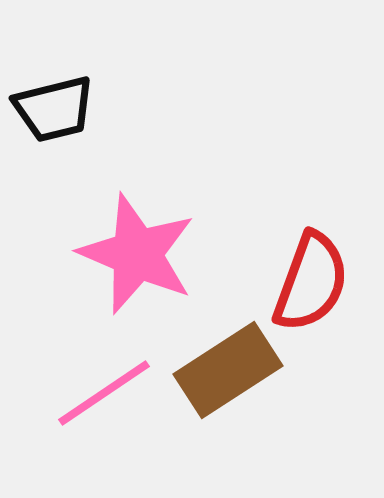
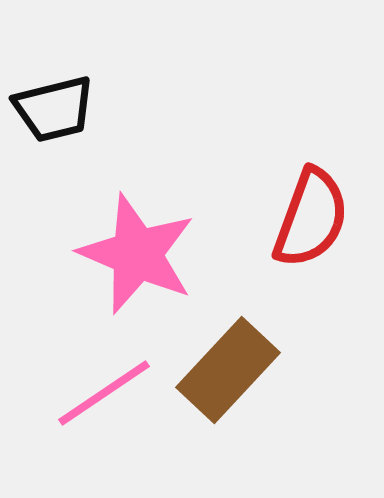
red semicircle: moved 64 px up
brown rectangle: rotated 14 degrees counterclockwise
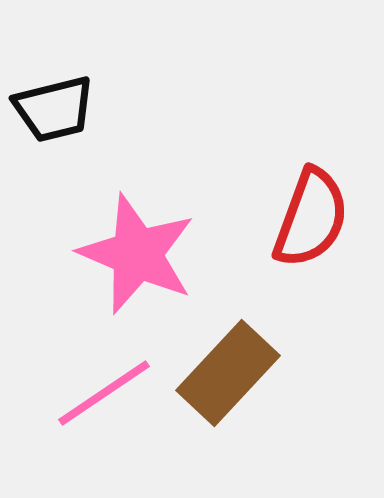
brown rectangle: moved 3 px down
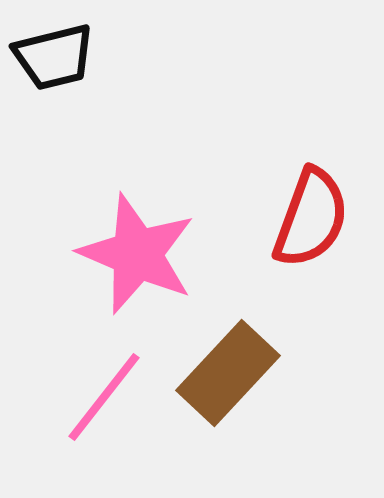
black trapezoid: moved 52 px up
pink line: moved 4 px down; rotated 18 degrees counterclockwise
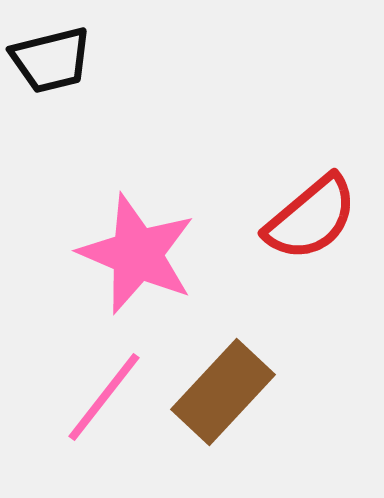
black trapezoid: moved 3 px left, 3 px down
red semicircle: rotated 30 degrees clockwise
brown rectangle: moved 5 px left, 19 px down
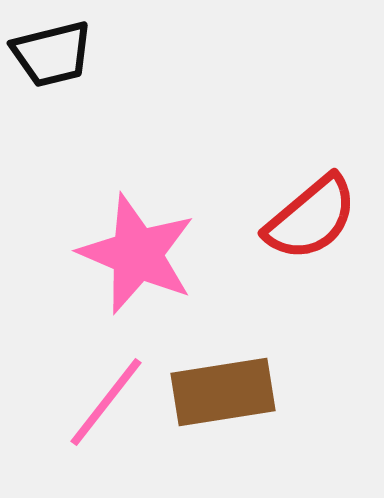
black trapezoid: moved 1 px right, 6 px up
brown rectangle: rotated 38 degrees clockwise
pink line: moved 2 px right, 5 px down
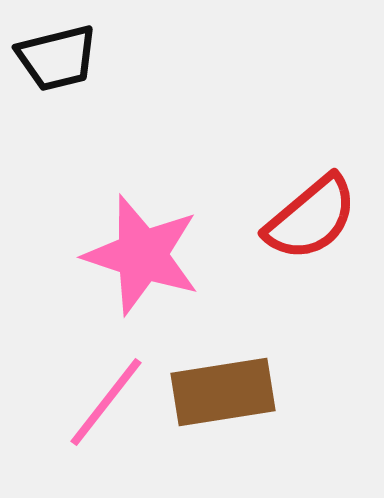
black trapezoid: moved 5 px right, 4 px down
pink star: moved 5 px right, 1 px down; rotated 5 degrees counterclockwise
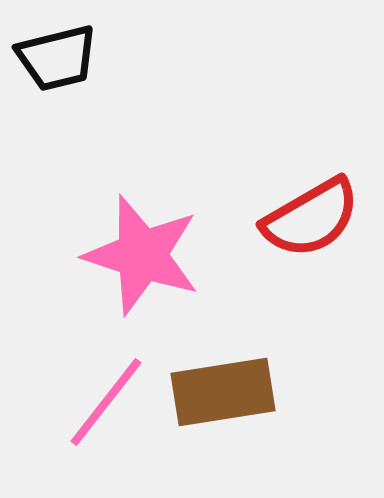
red semicircle: rotated 10 degrees clockwise
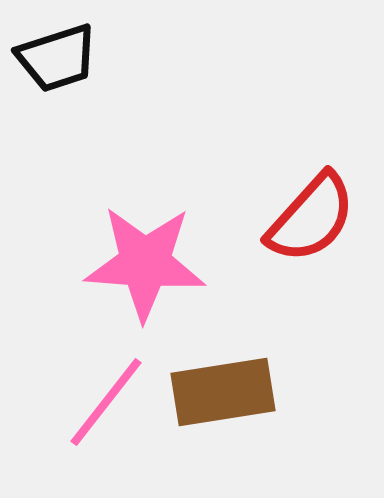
black trapezoid: rotated 4 degrees counterclockwise
red semicircle: rotated 18 degrees counterclockwise
pink star: moved 3 px right, 8 px down; rotated 14 degrees counterclockwise
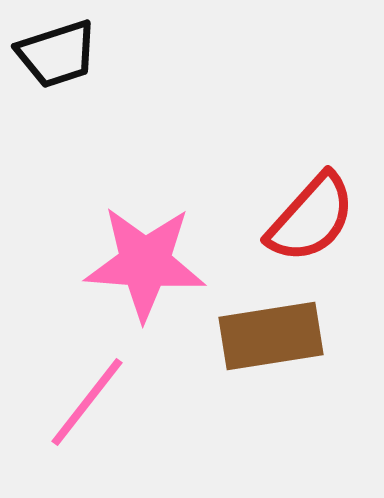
black trapezoid: moved 4 px up
brown rectangle: moved 48 px right, 56 px up
pink line: moved 19 px left
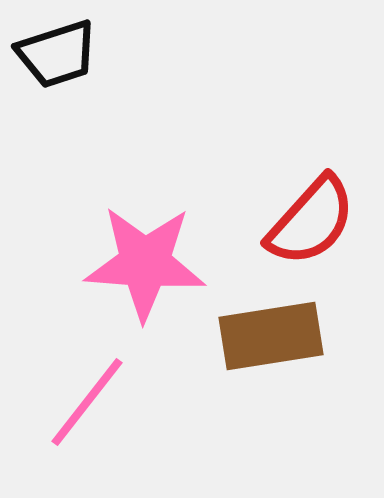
red semicircle: moved 3 px down
